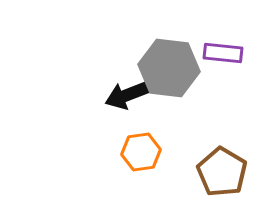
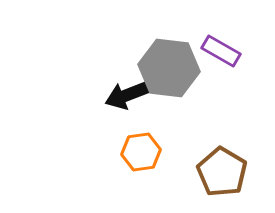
purple rectangle: moved 2 px left, 2 px up; rotated 24 degrees clockwise
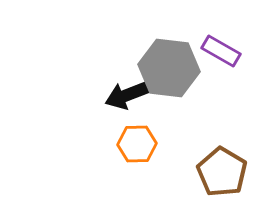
orange hexagon: moved 4 px left, 8 px up; rotated 6 degrees clockwise
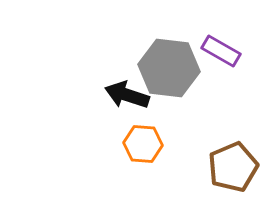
black arrow: rotated 39 degrees clockwise
orange hexagon: moved 6 px right; rotated 6 degrees clockwise
brown pentagon: moved 11 px right, 5 px up; rotated 18 degrees clockwise
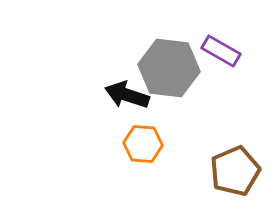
brown pentagon: moved 2 px right, 4 px down
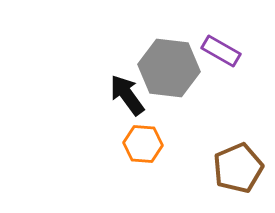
black arrow: rotated 36 degrees clockwise
brown pentagon: moved 3 px right, 3 px up
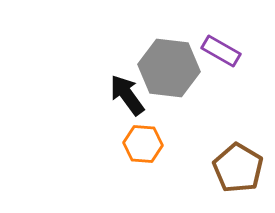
brown pentagon: rotated 18 degrees counterclockwise
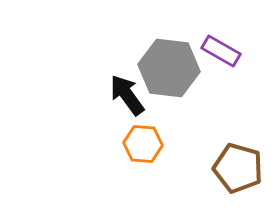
brown pentagon: rotated 15 degrees counterclockwise
